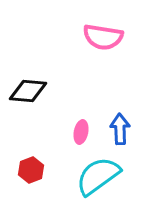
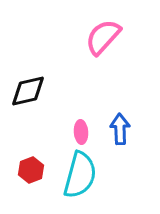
pink semicircle: rotated 123 degrees clockwise
black diamond: rotated 18 degrees counterclockwise
pink ellipse: rotated 15 degrees counterclockwise
cyan semicircle: moved 18 px left, 1 px up; rotated 141 degrees clockwise
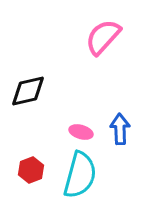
pink ellipse: rotated 70 degrees counterclockwise
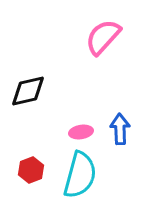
pink ellipse: rotated 25 degrees counterclockwise
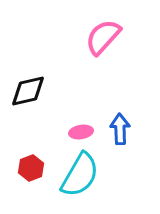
red hexagon: moved 2 px up
cyan semicircle: rotated 15 degrees clockwise
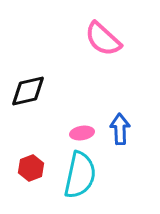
pink semicircle: moved 2 px down; rotated 90 degrees counterclockwise
pink ellipse: moved 1 px right, 1 px down
cyan semicircle: rotated 18 degrees counterclockwise
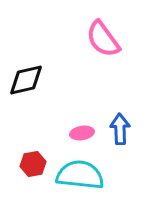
pink semicircle: rotated 12 degrees clockwise
black diamond: moved 2 px left, 11 px up
red hexagon: moved 2 px right, 4 px up; rotated 10 degrees clockwise
cyan semicircle: rotated 96 degrees counterclockwise
